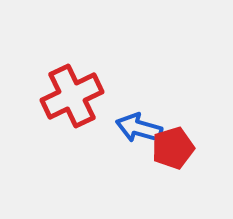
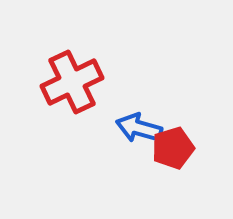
red cross: moved 14 px up
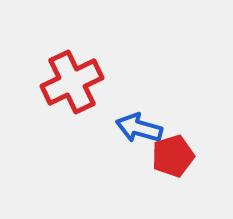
red pentagon: moved 8 px down
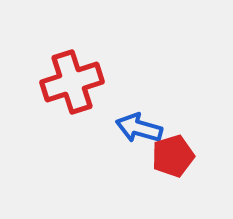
red cross: rotated 8 degrees clockwise
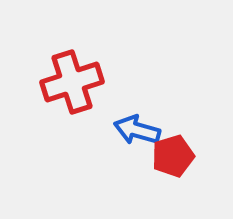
blue arrow: moved 2 px left, 2 px down
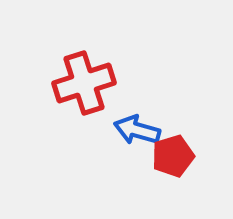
red cross: moved 12 px right, 1 px down
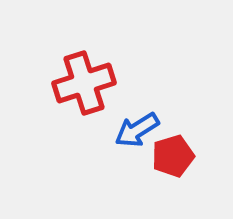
blue arrow: rotated 48 degrees counterclockwise
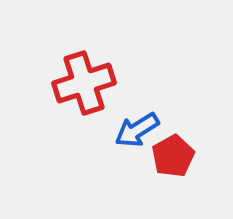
red pentagon: rotated 12 degrees counterclockwise
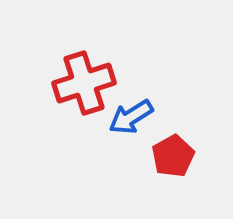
blue arrow: moved 6 px left, 13 px up
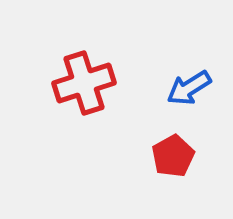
blue arrow: moved 58 px right, 29 px up
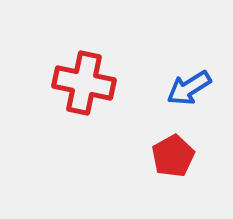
red cross: rotated 30 degrees clockwise
